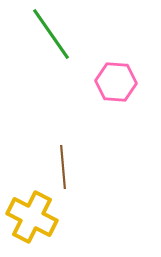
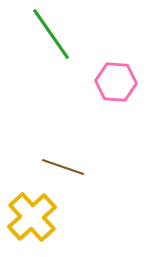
brown line: rotated 66 degrees counterclockwise
yellow cross: rotated 21 degrees clockwise
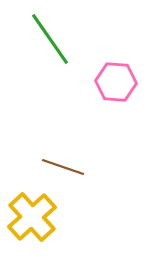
green line: moved 1 px left, 5 px down
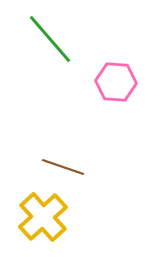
green line: rotated 6 degrees counterclockwise
yellow cross: moved 11 px right
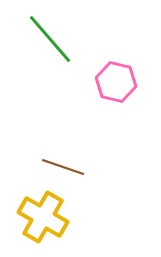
pink hexagon: rotated 9 degrees clockwise
yellow cross: rotated 18 degrees counterclockwise
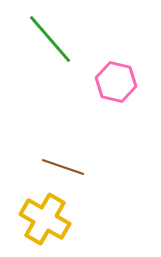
yellow cross: moved 2 px right, 2 px down
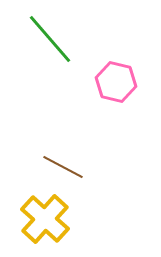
brown line: rotated 9 degrees clockwise
yellow cross: rotated 12 degrees clockwise
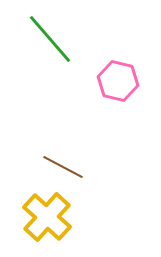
pink hexagon: moved 2 px right, 1 px up
yellow cross: moved 2 px right, 2 px up
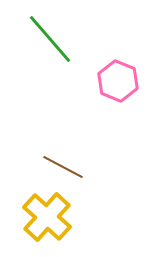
pink hexagon: rotated 9 degrees clockwise
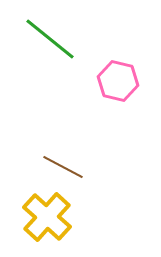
green line: rotated 10 degrees counterclockwise
pink hexagon: rotated 9 degrees counterclockwise
